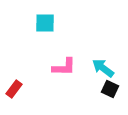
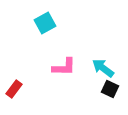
cyan square: rotated 30 degrees counterclockwise
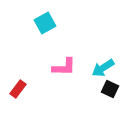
cyan arrow: rotated 70 degrees counterclockwise
red rectangle: moved 4 px right
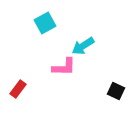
cyan arrow: moved 20 px left, 22 px up
black square: moved 6 px right, 2 px down
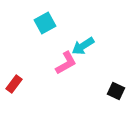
pink L-shape: moved 2 px right, 4 px up; rotated 30 degrees counterclockwise
red rectangle: moved 4 px left, 5 px up
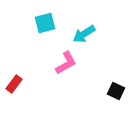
cyan square: rotated 15 degrees clockwise
cyan arrow: moved 1 px right, 12 px up
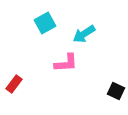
cyan square: rotated 15 degrees counterclockwise
pink L-shape: rotated 25 degrees clockwise
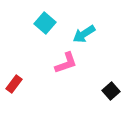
cyan square: rotated 20 degrees counterclockwise
pink L-shape: rotated 15 degrees counterclockwise
black square: moved 5 px left; rotated 24 degrees clockwise
